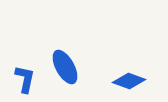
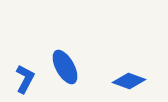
blue L-shape: rotated 16 degrees clockwise
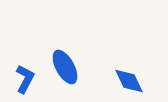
blue diamond: rotated 44 degrees clockwise
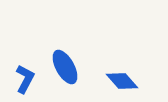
blue diamond: moved 7 px left; rotated 16 degrees counterclockwise
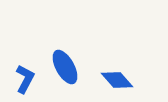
blue diamond: moved 5 px left, 1 px up
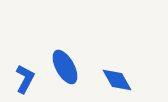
blue diamond: rotated 12 degrees clockwise
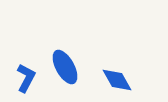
blue L-shape: moved 1 px right, 1 px up
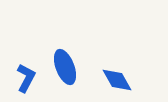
blue ellipse: rotated 8 degrees clockwise
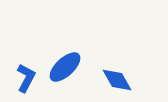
blue ellipse: rotated 68 degrees clockwise
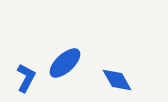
blue ellipse: moved 4 px up
